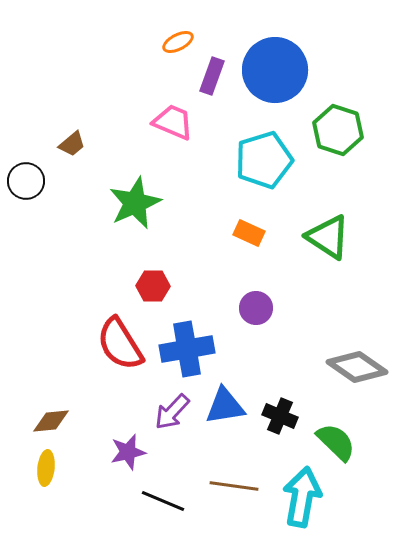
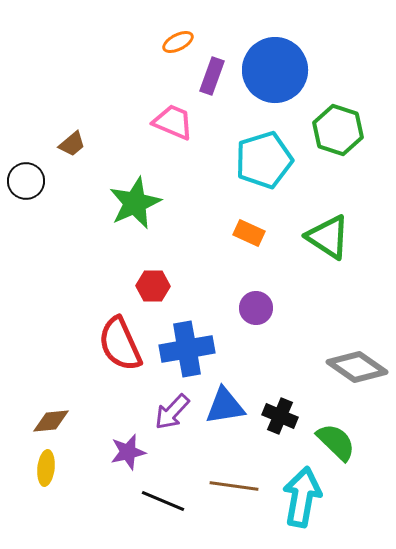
red semicircle: rotated 8 degrees clockwise
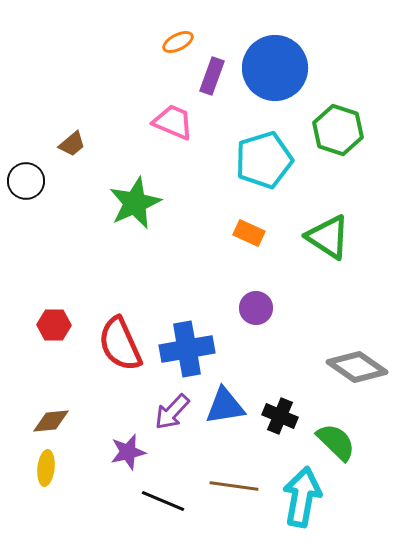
blue circle: moved 2 px up
red hexagon: moved 99 px left, 39 px down
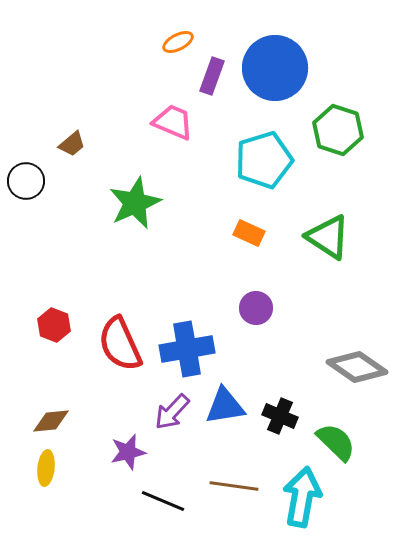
red hexagon: rotated 20 degrees clockwise
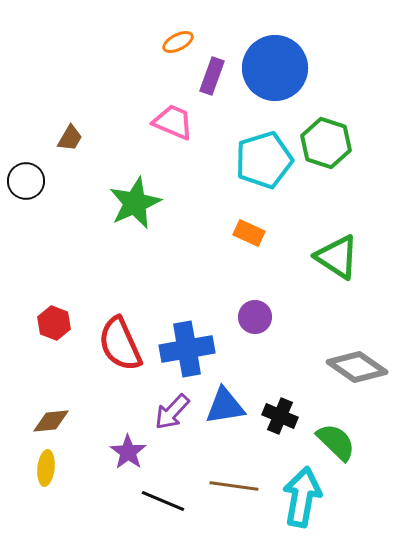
green hexagon: moved 12 px left, 13 px down
brown trapezoid: moved 2 px left, 6 px up; rotated 20 degrees counterclockwise
green triangle: moved 9 px right, 20 px down
purple circle: moved 1 px left, 9 px down
red hexagon: moved 2 px up
purple star: rotated 24 degrees counterclockwise
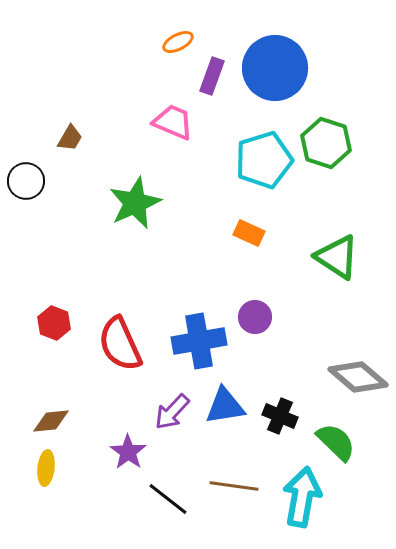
blue cross: moved 12 px right, 8 px up
gray diamond: moved 1 px right, 10 px down; rotated 6 degrees clockwise
black line: moved 5 px right, 2 px up; rotated 15 degrees clockwise
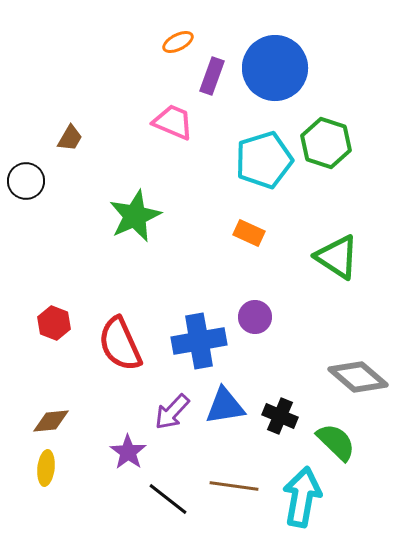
green star: moved 13 px down
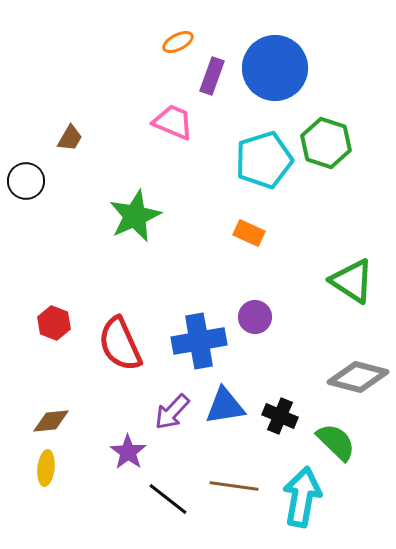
green triangle: moved 15 px right, 24 px down
gray diamond: rotated 26 degrees counterclockwise
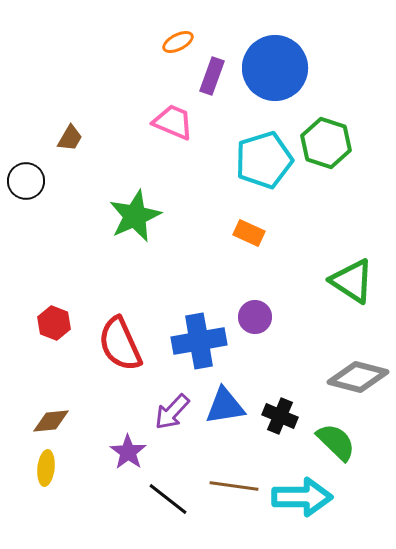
cyan arrow: rotated 80 degrees clockwise
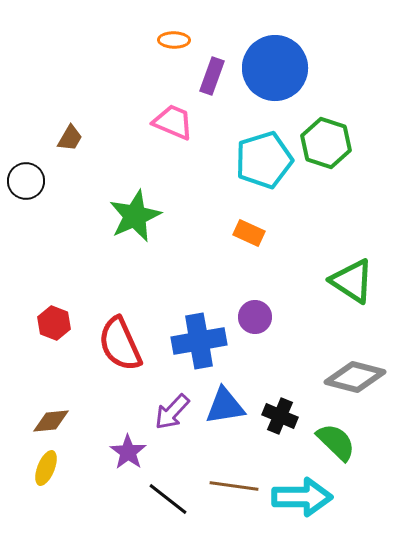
orange ellipse: moved 4 px left, 2 px up; rotated 28 degrees clockwise
gray diamond: moved 3 px left
yellow ellipse: rotated 16 degrees clockwise
